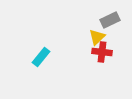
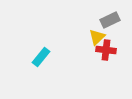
red cross: moved 4 px right, 2 px up
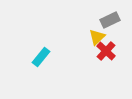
red cross: moved 1 px down; rotated 36 degrees clockwise
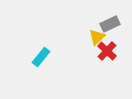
gray rectangle: moved 4 px down
red cross: moved 1 px right
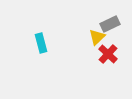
red cross: moved 1 px right, 3 px down
cyan rectangle: moved 14 px up; rotated 54 degrees counterclockwise
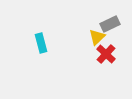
red cross: moved 2 px left
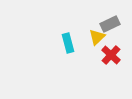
cyan rectangle: moved 27 px right
red cross: moved 5 px right, 1 px down
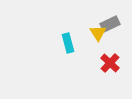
yellow triangle: moved 1 px right, 4 px up; rotated 18 degrees counterclockwise
red cross: moved 1 px left, 8 px down
